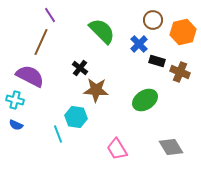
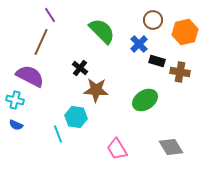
orange hexagon: moved 2 px right
brown cross: rotated 12 degrees counterclockwise
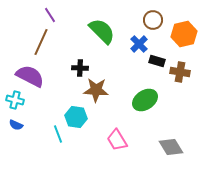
orange hexagon: moved 1 px left, 2 px down
black cross: rotated 35 degrees counterclockwise
pink trapezoid: moved 9 px up
